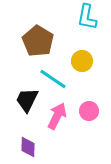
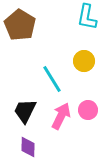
brown pentagon: moved 18 px left, 16 px up
yellow circle: moved 2 px right
cyan line: moved 1 px left; rotated 24 degrees clockwise
black trapezoid: moved 2 px left, 11 px down
pink circle: moved 1 px left, 1 px up
pink arrow: moved 4 px right
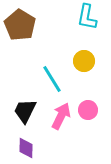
purple diamond: moved 2 px left, 1 px down
